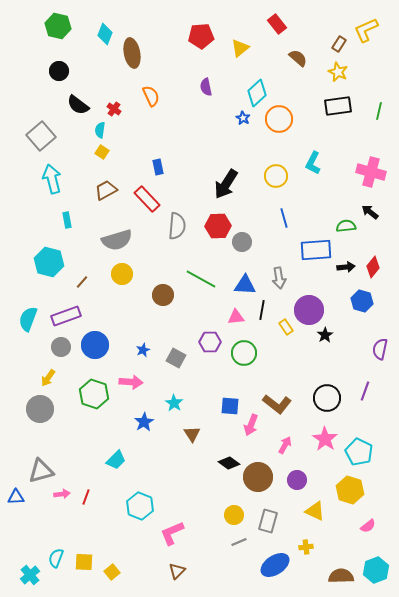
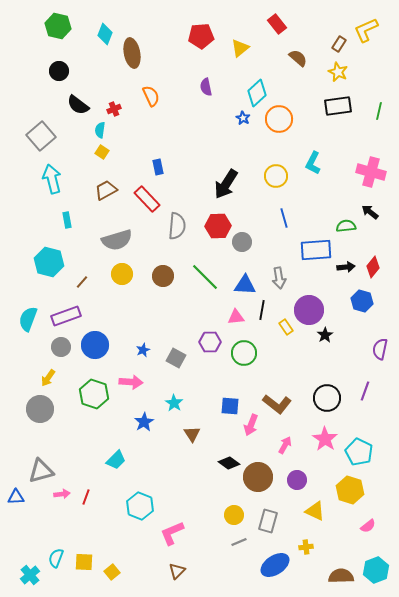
red cross at (114, 109): rotated 32 degrees clockwise
green line at (201, 279): moved 4 px right, 2 px up; rotated 16 degrees clockwise
brown circle at (163, 295): moved 19 px up
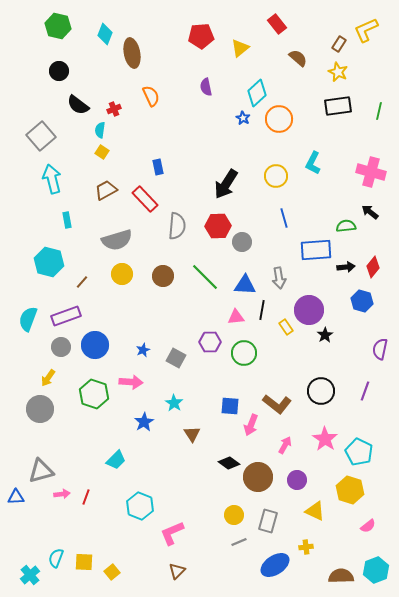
red rectangle at (147, 199): moved 2 px left
black circle at (327, 398): moved 6 px left, 7 px up
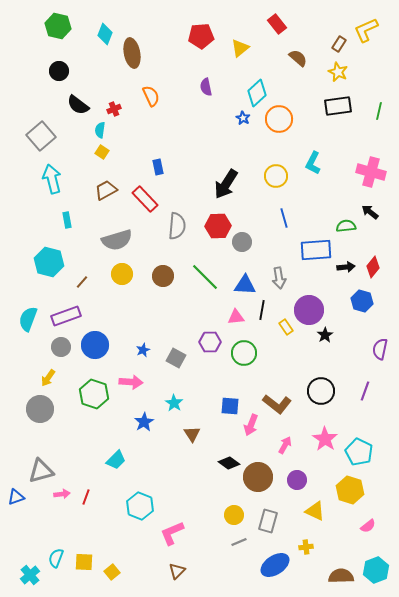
blue triangle at (16, 497): rotated 18 degrees counterclockwise
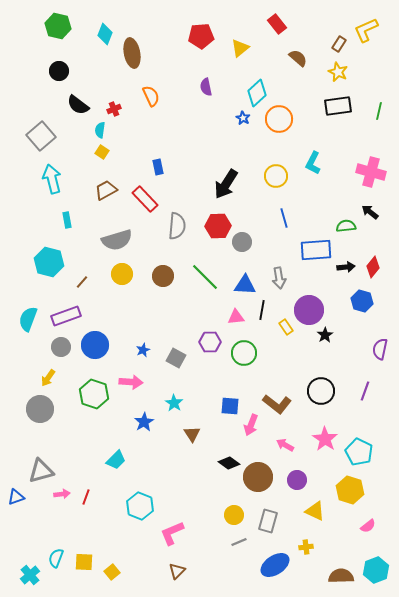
pink arrow at (285, 445): rotated 90 degrees counterclockwise
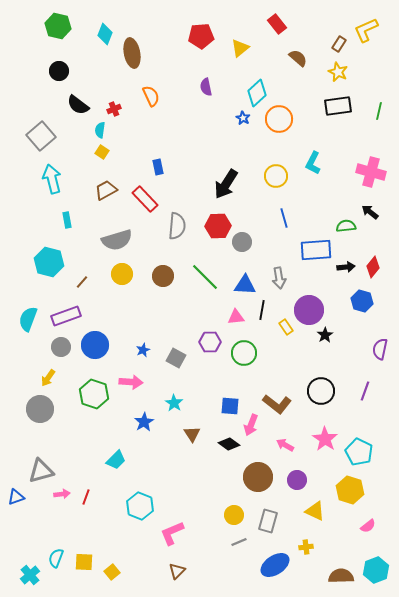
black diamond at (229, 463): moved 19 px up
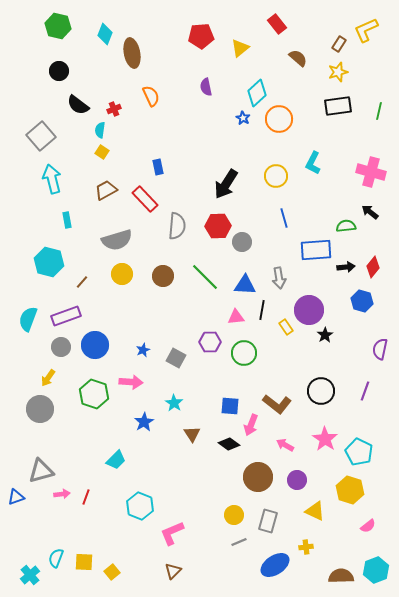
yellow star at (338, 72): rotated 30 degrees clockwise
brown triangle at (177, 571): moved 4 px left
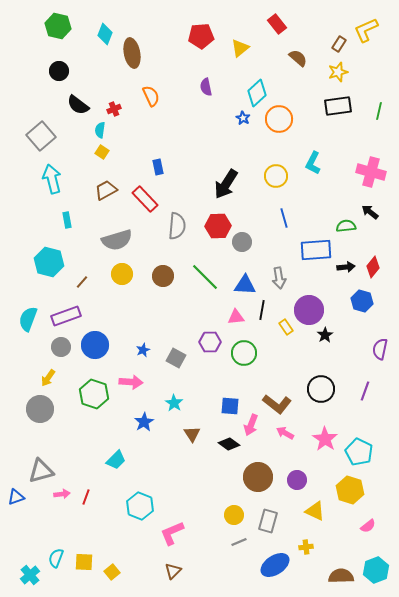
black circle at (321, 391): moved 2 px up
pink arrow at (285, 445): moved 12 px up
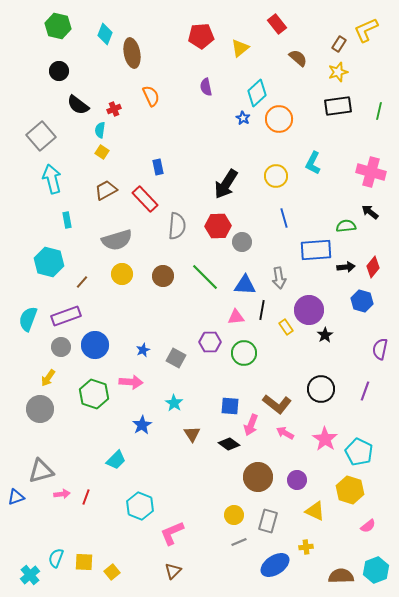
blue star at (144, 422): moved 2 px left, 3 px down
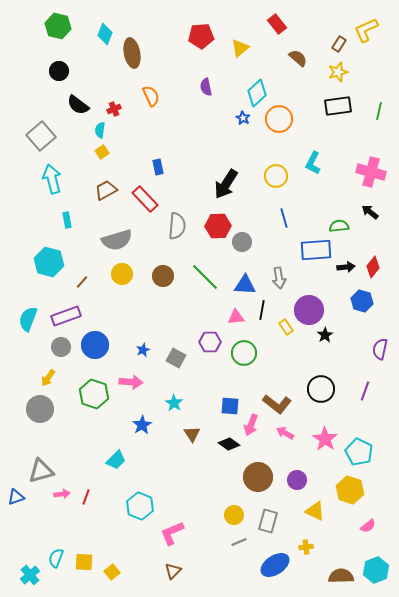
yellow square at (102, 152): rotated 24 degrees clockwise
green semicircle at (346, 226): moved 7 px left
